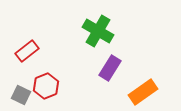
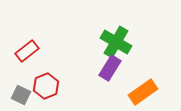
green cross: moved 18 px right, 11 px down
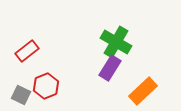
orange rectangle: moved 1 px up; rotated 8 degrees counterclockwise
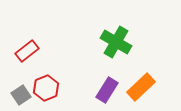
purple rectangle: moved 3 px left, 22 px down
red hexagon: moved 2 px down
orange rectangle: moved 2 px left, 4 px up
gray square: rotated 30 degrees clockwise
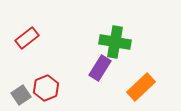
green cross: moved 1 px left; rotated 20 degrees counterclockwise
red rectangle: moved 13 px up
purple rectangle: moved 7 px left, 22 px up
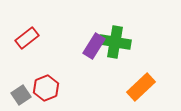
purple rectangle: moved 6 px left, 22 px up
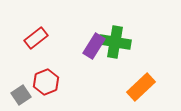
red rectangle: moved 9 px right
red hexagon: moved 6 px up
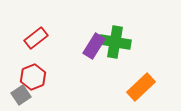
red hexagon: moved 13 px left, 5 px up
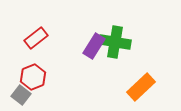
gray square: rotated 18 degrees counterclockwise
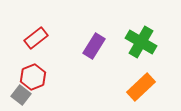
green cross: moved 26 px right; rotated 20 degrees clockwise
